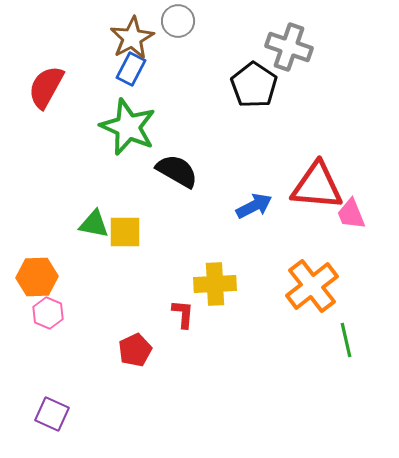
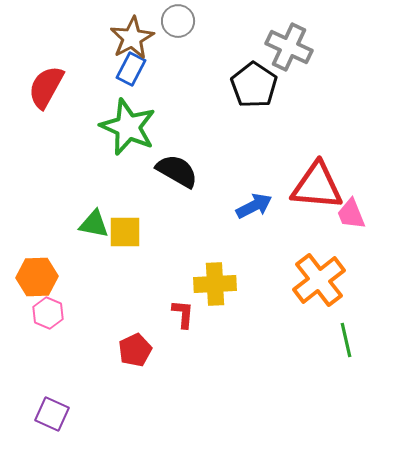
gray cross: rotated 6 degrees clockwise
orange cross: moved 7 px right, 6 px up
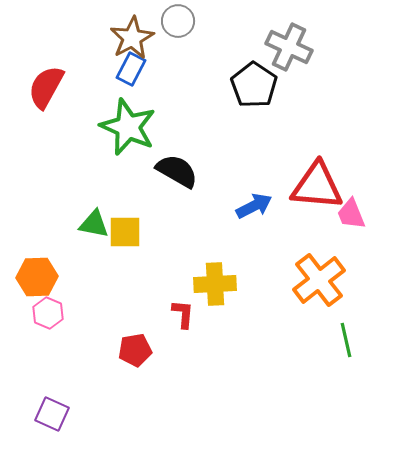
red pentagon: rotated 16 degrees clockwise
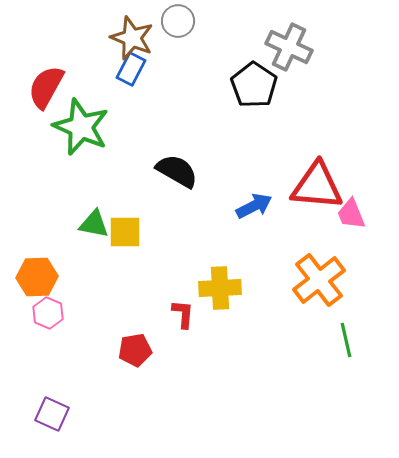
brown star: rotated 21 degrees counterclockwise
green star: moved 47 px left
yellow cross: moved 5 px right, 4 px down
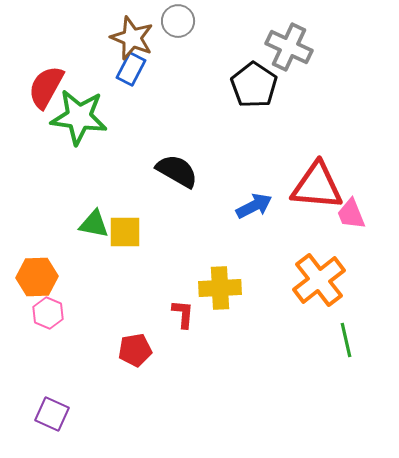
green star: moved 2 px left, 10 px up; rotated 16 degrees counterclockwise
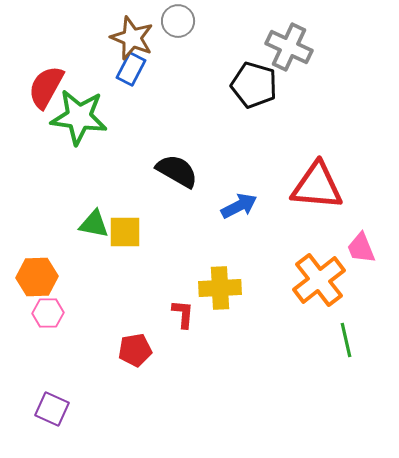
black pentagon: rotated 18 degrees counterclockwise
blue arrow: moved 15 px left
pink trapezoid: moved 10 px right, 34 px down
pink hexagon: rotated 24 degrees counterclockwise
purple square: moved 5 px up
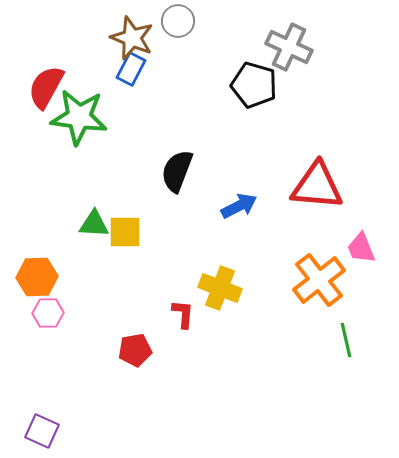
black semicircle: rotated 99 degrees counterclockwise
green triangle: rotated 8 degrees counterclockwise
yellow cross: rotated 24 degrees clockwise
purple square: moved 10 px left, 22 px down
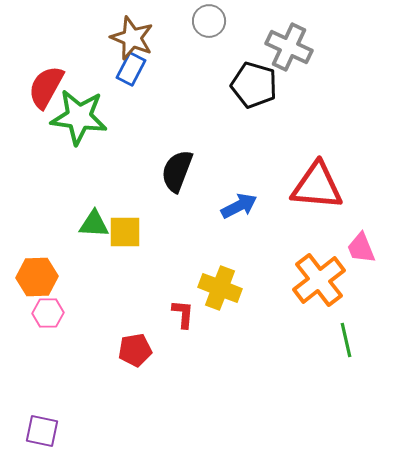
gray circle: moved 31 px right
purple square: rotated 12 degrees counterclockwise
